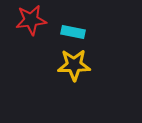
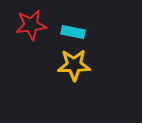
red star: moved 5 px down
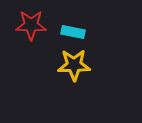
red star: rotated 8 degrees clockwise
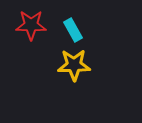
cyan rectangle: moved 2 px up; rotated 50 degrees clockwise
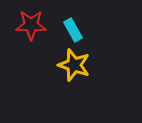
yellow star: rotated 20 degrees clockwise
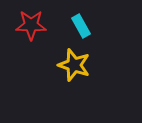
cyan rectangle: moved 8 px right, 4 px up
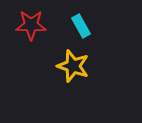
yellow star: moved 1 px left, 1 px down
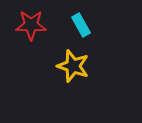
cyan rectangle: moved 1 px up
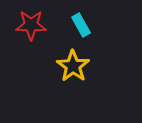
yellow star: rotated 16 degrees clockwise
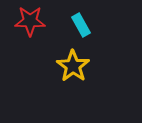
red star: moved 1 px left, 4 px up
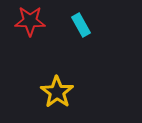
yellow star: moved 16 px left, 26 px down
